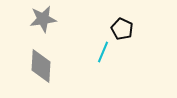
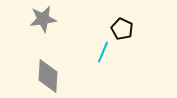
gray diamond: moved 7 px right, 10 px down
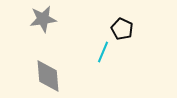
gray diamond: rotated 8 degrees counterclockwise
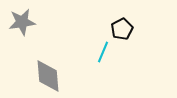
gray star: moved 21 px left, 3 px down
black pentagon: rotated 20 degrees clockwise
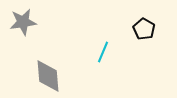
gray star: moved 1 px right
black pentagon: moved 22 px right; rotated 15 degrees counterclockwise
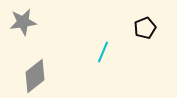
black pentagon: moved 1 px right, 1 px up; rotated 20 degrees clockwise
gray diamond: moved 13 px left; rotated 56 degrees clockwise
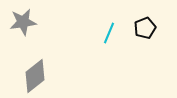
cyan line: moved 6 px right, 19 px up
